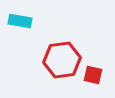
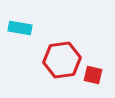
cyan rectangle: moved 7 px down
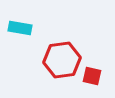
red square: moved 1 px left, 1 px down
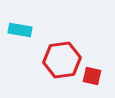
cyan rectangle: moved 2 px down
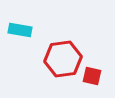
red hexagon: moved 1 px right, 1 px up
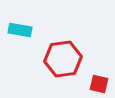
red square: moved 7 px right, 8 px down
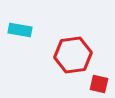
red hexagon: moved 10 px right, 4 px up
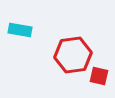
red square: moved 8 px up
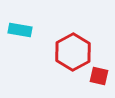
red hexagon: moved 3 px up; rotated 21 degrees counterclockwise
